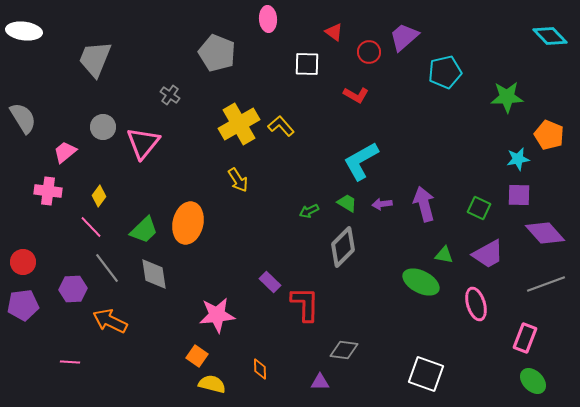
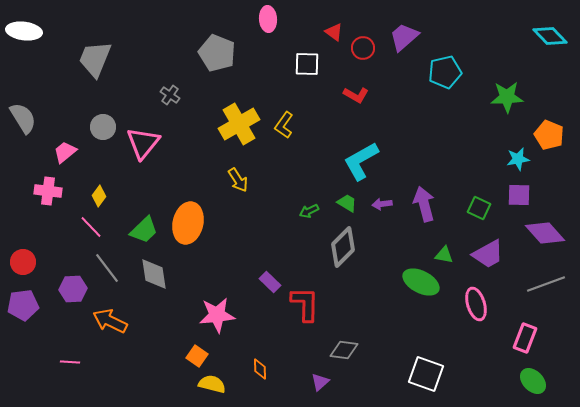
red circle at (369, 52): moved 6 px left, 4 px up
yellow L-shape at (281, 126): moved 3 px right, 1 px up; rotated 104 degrees counterclockwise
purple triangle at (320, 382): rotated 42 degrees counterclockwise
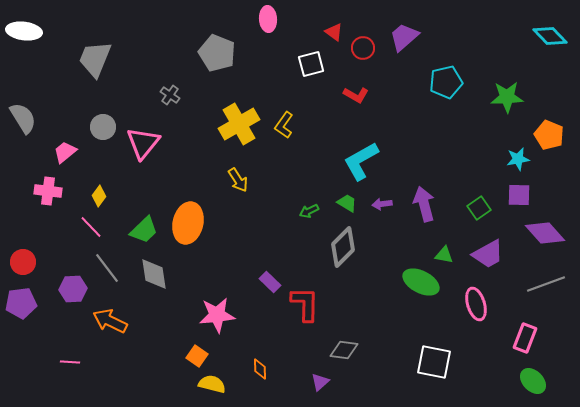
white square at (307, 64): moved 4 px right; rotated 16 degrees counterclockwise
cyan pentagon at (445, 72): moved 1 px right, 10 px down
green square at (479, 208): rotated 30 degrees clockwise
purple pentagon at (23, 305): moved 2 px left, 2 px up
white square at (426, 374): moved 8 px right, 12 px up; rotated 9 degrees counterclockwise
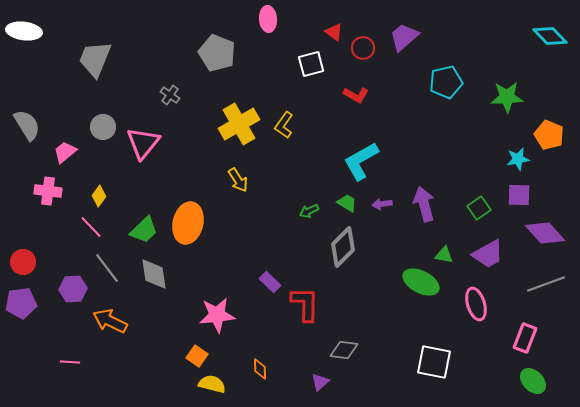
gray semicircle at (23, 118): moved 4 px right, 7 px down
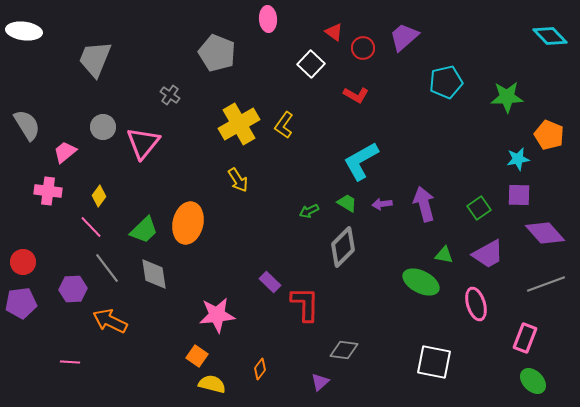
white square at (311, 64): rotated 32 degrees counterclockwise
orange diamond at (260, 369): rotated 40 degrees clockwise
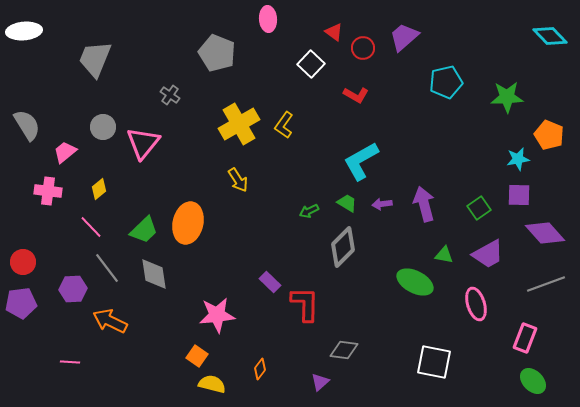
white ellipse at (24, 31): rotated 12 degrees counterclockwise
yellow diamond at (99, 196): moved 7 px up; rotated 15 degrees clockwise
green ellipse at (421, 282): moved 6 px left
